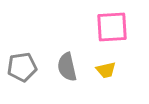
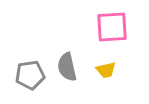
gray pentagon: moved 8 px right, 8 px down
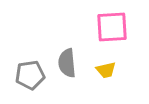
gray semicircle: moved 4 px up; rotated 8 degrees clockwise
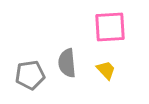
pink square: moved 2 px left
yellow trapezoid: rotated 120 degrees counterclockwise
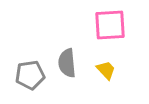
pink square: moved 2 px up
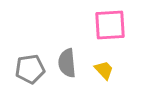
yellow trapezoid: moved 2 px left
gray pentagon: moved 6 px up
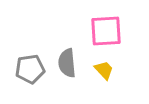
pink square: moved 4 px left, 6 px down
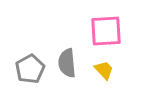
gray pentagon: rotated 20 degrees counterclockwise
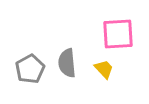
pink square: moved 12 px right, 3 px down
yellow trapezoid: moved 1 px up
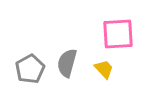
gray semicircle: rotated 20 degrees clockwise
